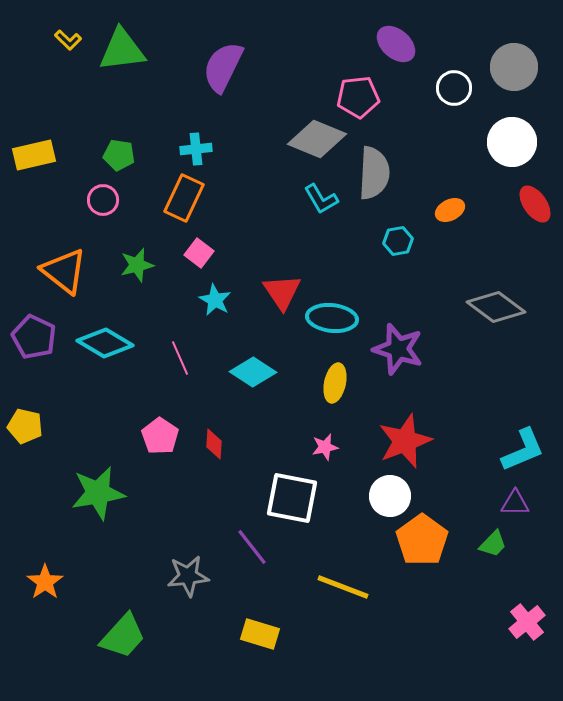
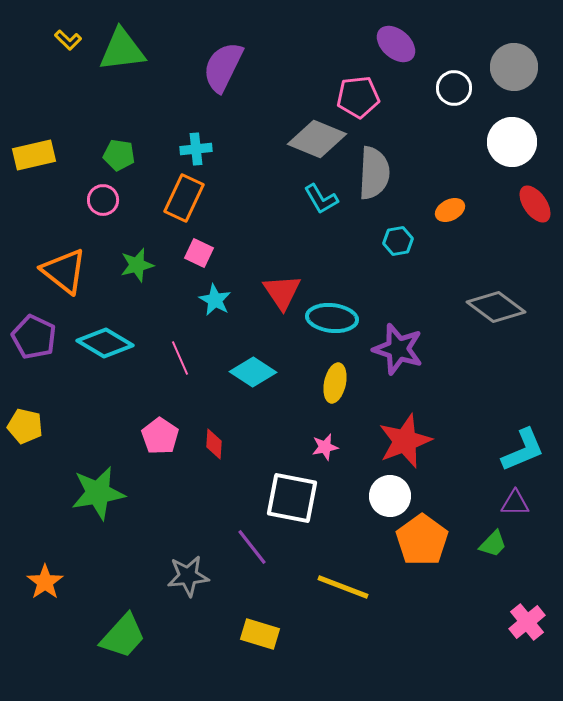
pink square at (199, 253): rotated 12 degrees counterclockwise
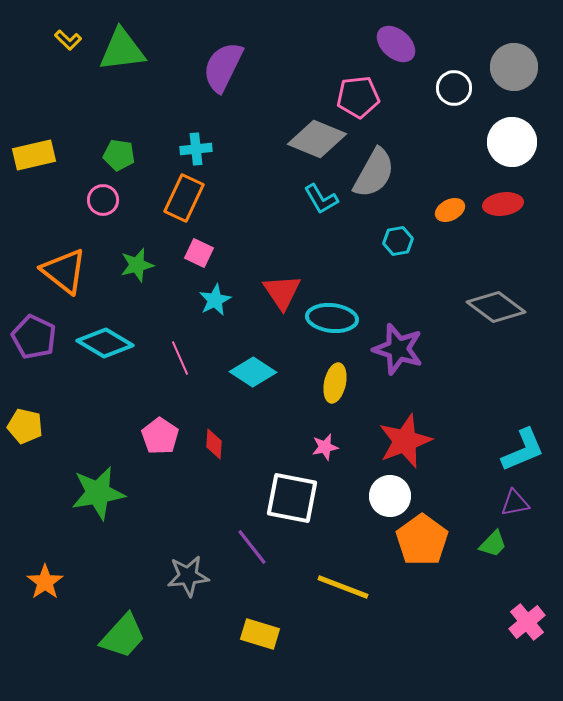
gray semicircle at (374, 173): rotated 26 degrees clockwise
red ellipse at (535, 204): moved 32 px left; rotated 63 degrees counterclockwise
cyan star at (215, 300): rotated 16 degrees clockwise
purple triangle at (515, 503): rotated 12 degrees counterclockwise
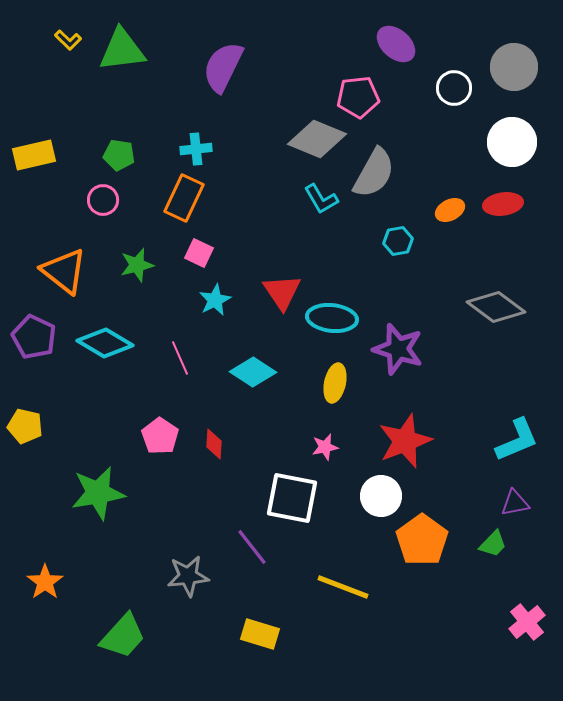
cyan L-shape at (523, 450): moved 6 px left, 10 px up
white circle at (390, 496): moved 9 px left
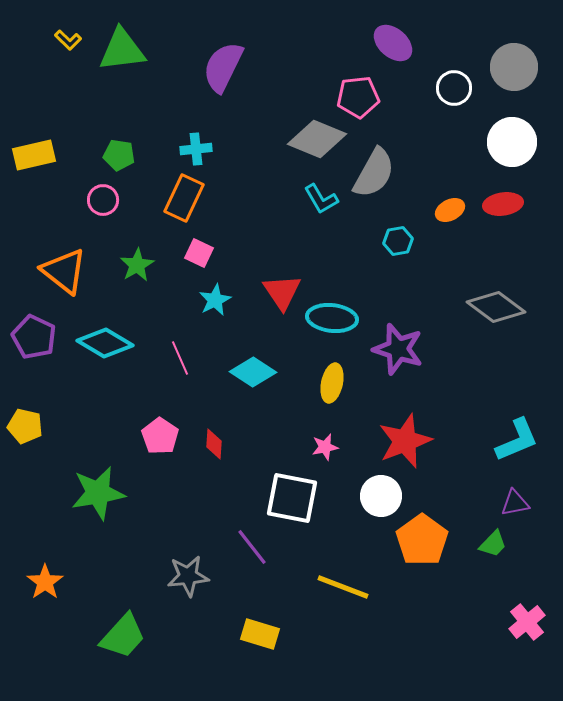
purple ellipse at (396, 44): moved 3 px left, 1 px up
green star at (137, 265): rotated 16 degrees counterclockwise
yellow ellipse at (335, 383): moved 3 px left
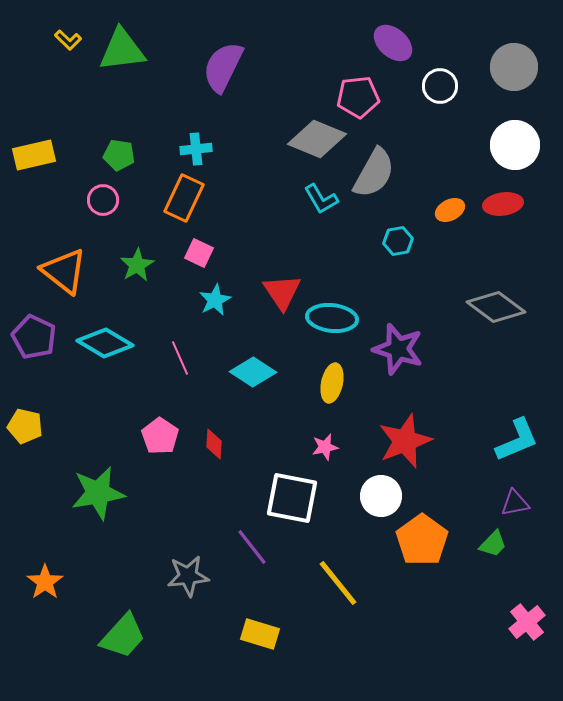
white circle at (454, 88): moved 14 px left, 2 px up
white circle at (512, 142): moved 3 px right, 3 px down
yellow line at (343, 587): moved 5 px left, 4 px up; rotated 30 degrees clockwise
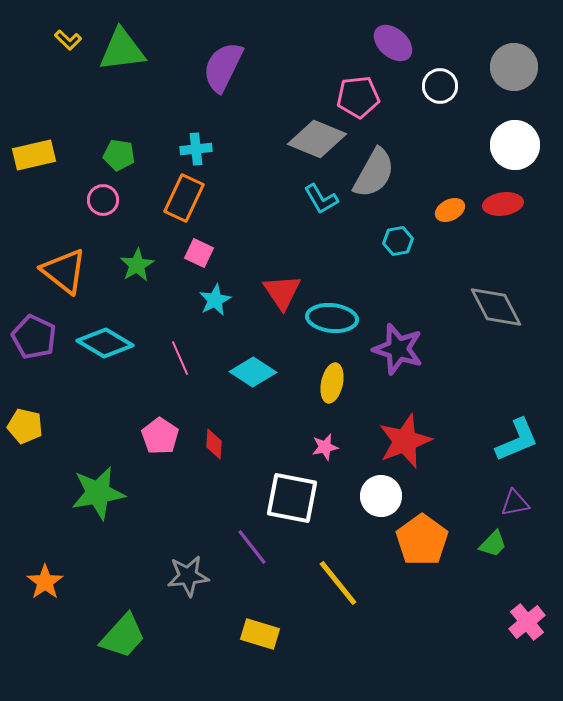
gray diamond at (496, 307): rotated 26 degrees clockwise
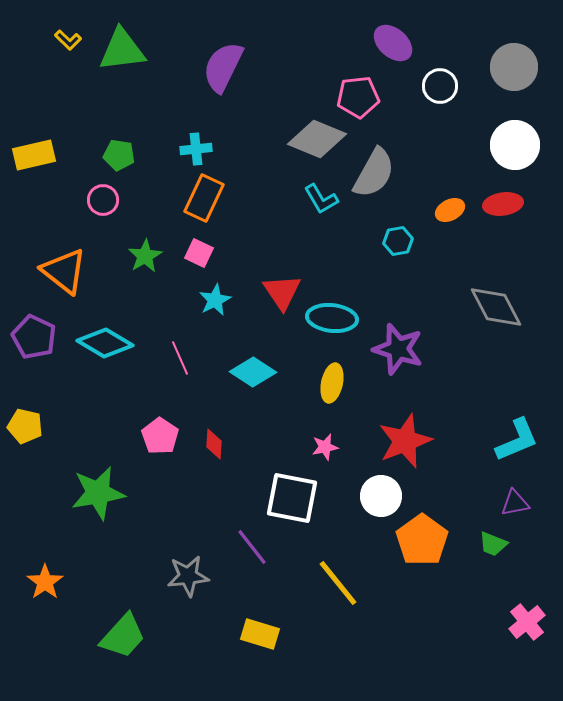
orange rectangle at (184, 198): moved 20 px right
green star at (137, 265): moved 8 px right, 9 px up
green trapezoid at (493, 544): rotated 68 degrees clockwise
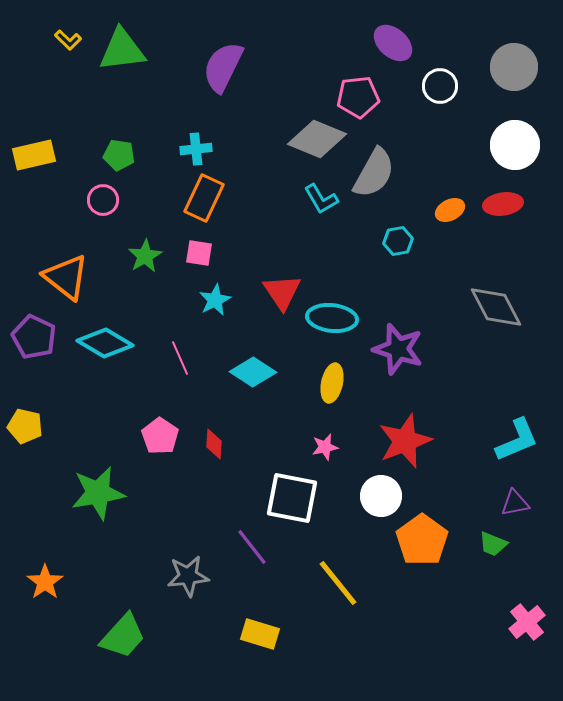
pink square at (199, 253): rotated 16 degrees counterclockwise
orange triangle at (64, 271): moved 2 px right, 6 px down
